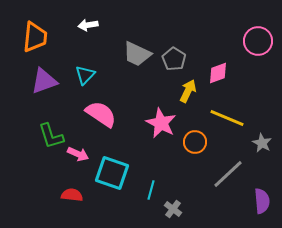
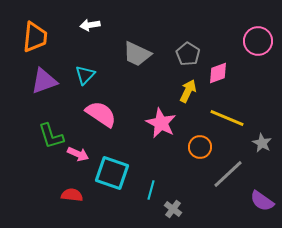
white arrow: moved 2 px right
gray pentagon: moved 14 px right, 5 px up
orange circle: moved 5 px right, 5 px down
purple semicircle: rotated 130 degrees clockwise
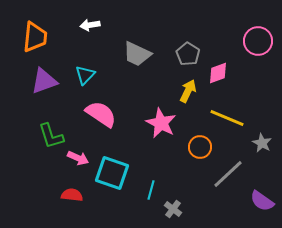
pink arrow: moved 4 px down
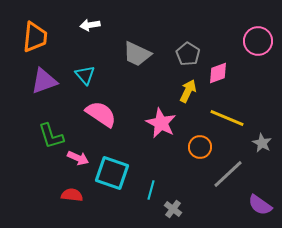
cyan triangle: rotated 25 degrees counterclockwise
purple semicircle: moved 2 px left, 4 px down
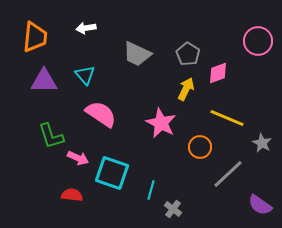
white arrow: moved 4 px left, 3 px down
purple triangle: rotated 20 degrees clockwise
yellow arrow: moved 2 px left, 2 px up
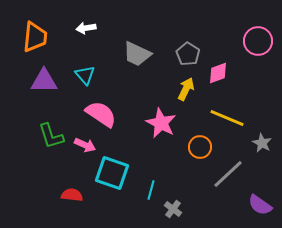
pink arrow: moved 7 px right, 13 px up
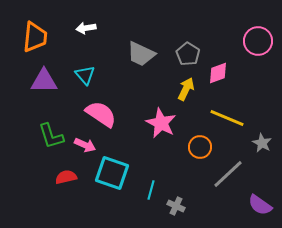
gray trapezoid: moved 4 px right
red semicircle: moved 6 px left, 18 px up; rotated 20 degrees counterclockwise
gray cross: moved 3 px right, 3 px up; rotated 12 degrees counterclockwise
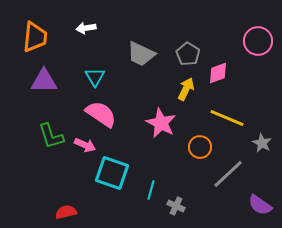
cyan triangle: moved 10 px right, 2 px down; rotated 10 degrees clockwise
red semicircle: moved 35 px down
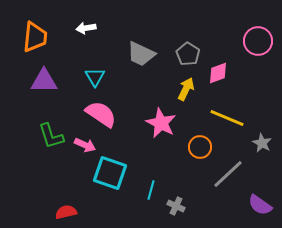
cyan square: moved 2 px left
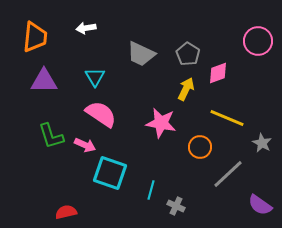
pink star: rotated 16 degrees counterclockwise
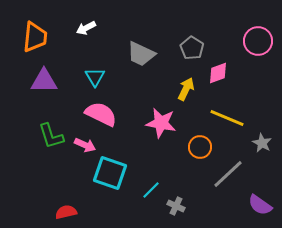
white arrow: rotated 18 degrees counterclockwise
gray pentagon: moved 4 px right, 6 px up
pink semicircle: rotated 8 degrees counterclockwise
cyan line: rotated 30 degrees clockwise
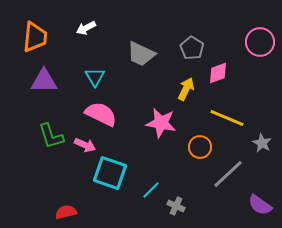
pink circle: moved 2 px right, 1 px down
